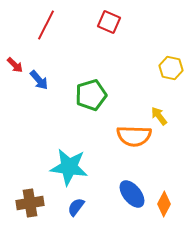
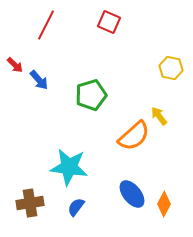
orange semicircle: rotated 44 degrees counterclockwise
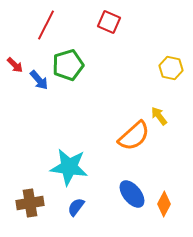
green pentagon: moved 23 px left, 30 px up
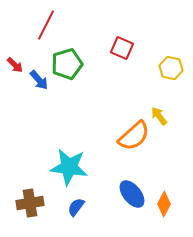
red square: moved 13 px right, 26 px down
green pentagon: moved 1 px left, 1 px up
